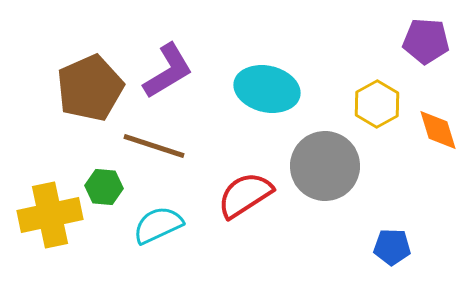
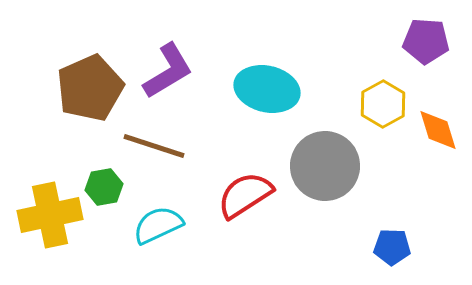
yellow hexagon: moved 6 px right
green hexagon: rotated 15 degrees counterclockwise
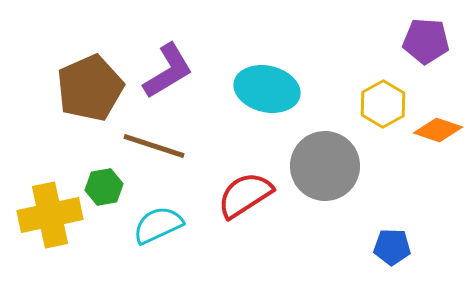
orange diamond: rotated 54 degrees counterclockwise
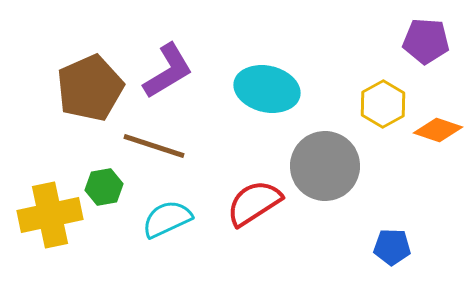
red semicircle: moved 9 px right, 8 px down
cyan semicircle: moved 9 px right, 6 px up
